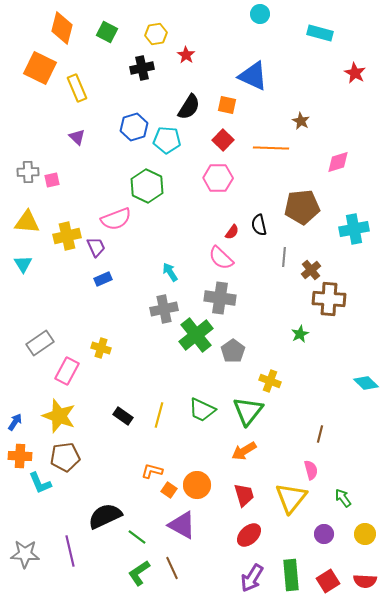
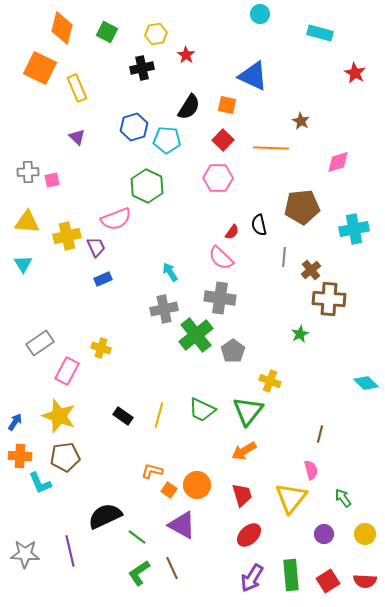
red trapezoid at (244, 495): moved 2 px left
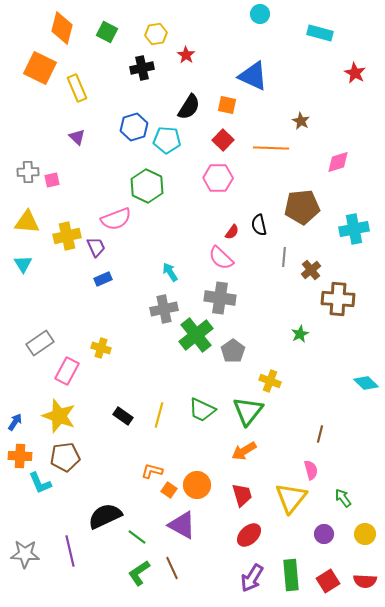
brown cross at (329, 299): moved 9 px right
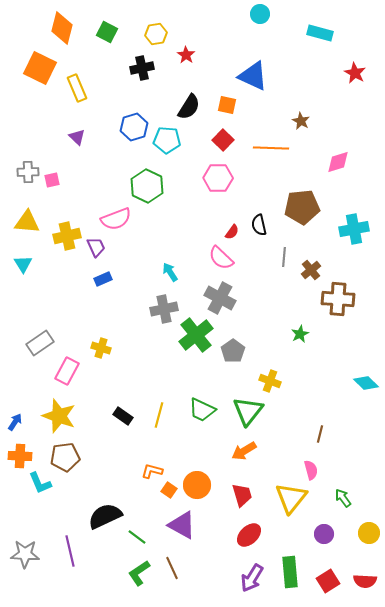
gray cross at (220, 298): rotated 20 degrees clockwise
yellow circle at (365, 534): moved 4 px right, 1 px up
green rectangle at (291, 575): moved 1 px left, 3 px up
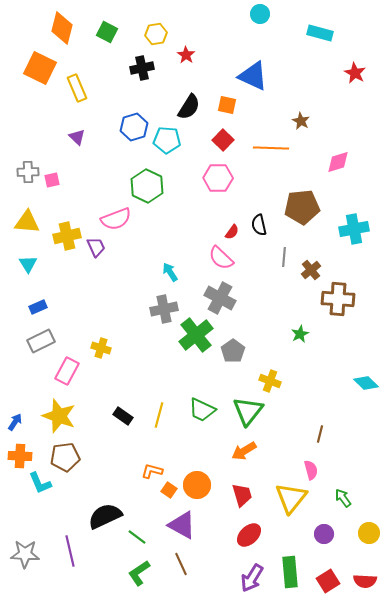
cyan triangle at (23, 264): moved 5 px right
blue rectangle at (103, 279): moved 65 px left, 28 px down
gray rectangle at (40, 343): moved 1 px right, 2 px up; rotated 8 degrees clockwise
brown line at (172, 568): moved 9 px right, 4 px up
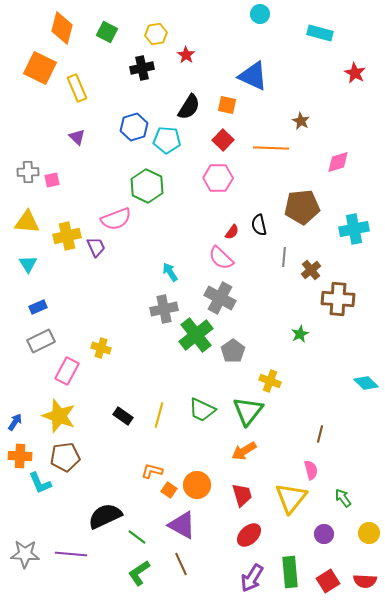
purple line at (70, 551): moved 1 px right, 3 px down; rotated 72 degrees counterclockwise
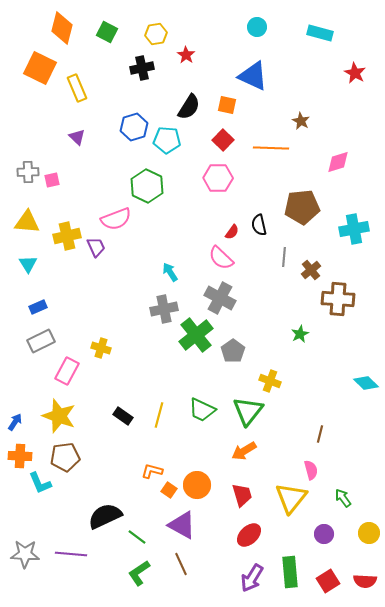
cyan circle at (260, 14): moved 3 px left, 13 px down
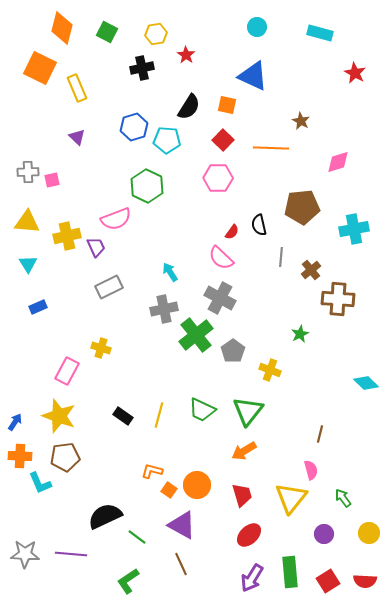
gray line at (284, 257): moved 3 px left
gray rectangle at (41, 341): moved 68 px right, 54 px up
yellow cross at (270, 381): moved 11 px up
green L-shape at (139, 573): moved 11 px left, 8 px down
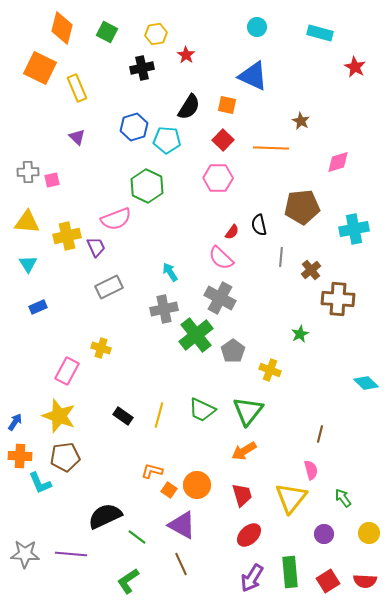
red star at (355, 73): moved 6 px up
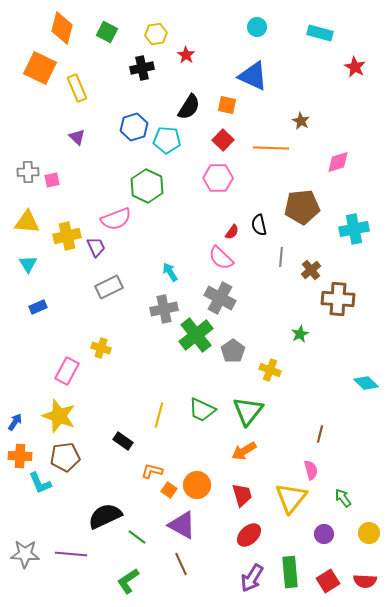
black rectangle at (123, 416): moved 25 px down
